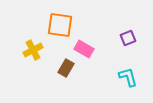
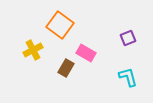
orange square: rotated 28 degrees clockwise
pink rectangle: moved 2 px right, 4 px down
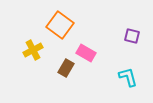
purple square: moved 4 px right, 2 px up; rotated 35 degrees clockwise
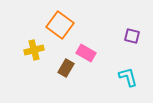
yellow cross: moved 1 px right; rotated 12 degrees clockwise
